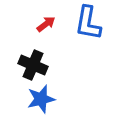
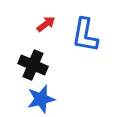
blue L-shape: moved 3 px left, 12 px down
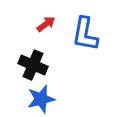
blue L-shape: moved 1 px up
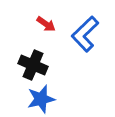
red arrow: rotated 72 degrees clockwise
blue L-shape: rotated 36 degrees clockwise
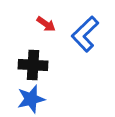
black cross: rotated 20 degrees counterclockwise
blue star: moved 10 px left
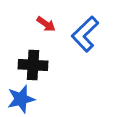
blue star: moved 10 px left
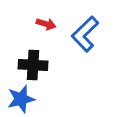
red arrow: rotated 18 degrees counterclockwise
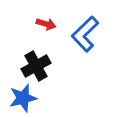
black cross: moved 3 px right, 1 px down; rotated 32 degrees counterclockwise
blue star: moved 2 px right, 1 px up
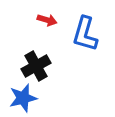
red arrow: moved 1 px right, 4 px up
blue L-shape: rotated 30 degrees counterclockwise
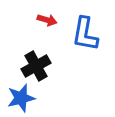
blue L-shape: rotated 6 degrees counterclockwise
blue star: moved 2 px left
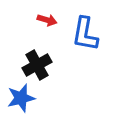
black cross: moved 1 px right, 1 px up
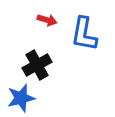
blue L-shape: moved 1 px left
